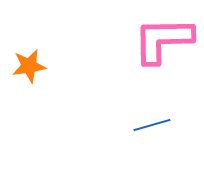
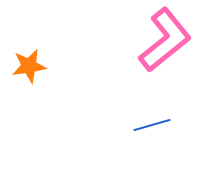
pink L-shape: moved 2 px right; rotated 142 degrees clockwise
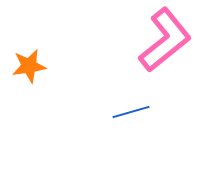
blue line: moved 21 px left, 13 px up
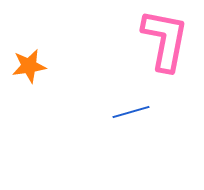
pink L-shape: rotated 40 degrees counterclockwise
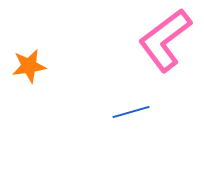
pink L-shape: rotated 138 degrees counterclockwise
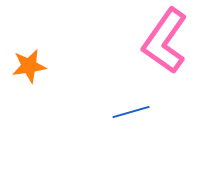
pink L-shape: moved 1 px down; rotated 18 degrees counterclockwise
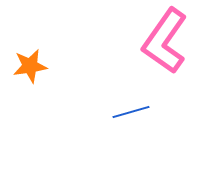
orange star: moved 1 px right
